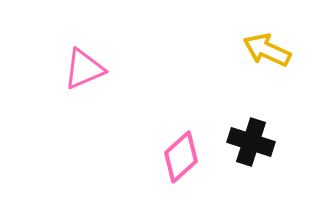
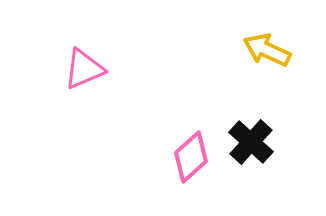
black cross: rotated 24 degrees clockwise
pink diamond: moved 10 px right
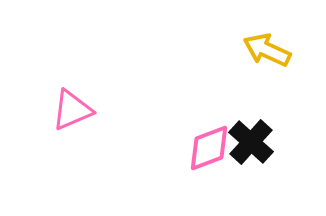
pink triangle: moved 12 px left, 41 px down
pink diamond: moved 18 px right, 9 px up; rotated 21 degrees clockwise
